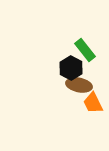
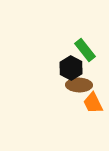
brown ellipse: rotated 10 degrees counterclockwise
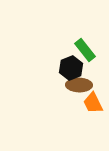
black hexagon: rotated 10 degrees clockwise
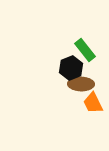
brown ellipse: moved 2 px right, 1 px up
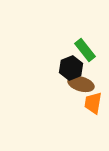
brown ellipse: rotated 15 degrees clockwise
orange trapezoid: rotated 35 degrees clockwise
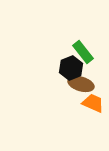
green rectangle: moved 2 px left, 2 px down
orange trapezoid: rotated 105 degrees clockwise
